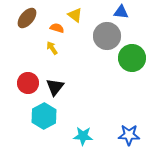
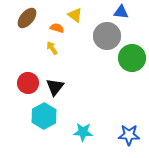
cyan star: moved 4 px up
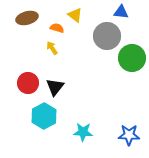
brown ellipse: rotated 35 degrees clockwise
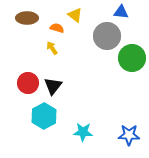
brown ellipse: rotated 15 degrees clockwise
black triangle: moved 2 px left, 1 px up
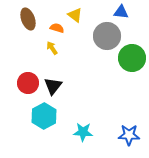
brown ellipse: moved 1 px right, 1 px down; rotated 70 degrees clockwise
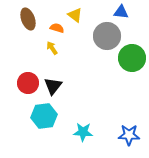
cyan hexagon: rotated 20 degrees clockwise
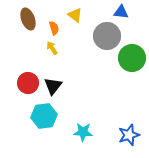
orange semicircle: moved 3 px left; rotated 56 degrees clockwise
blue star: rotated 20 degrees counterclockwise
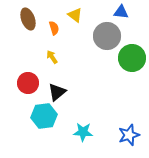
yellow arrow: moved 9 px down
black triangle: moved 4 px right, 6 px down; rotated 12 degrees clockwise
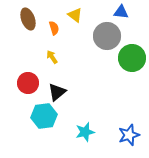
cyan star: moved 2 px right; rotated 18 degrees counterclockwise
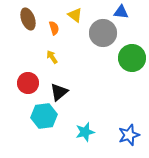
gray circle: moved 4 px left, 3 px up
black triangle: moved 2 px right
